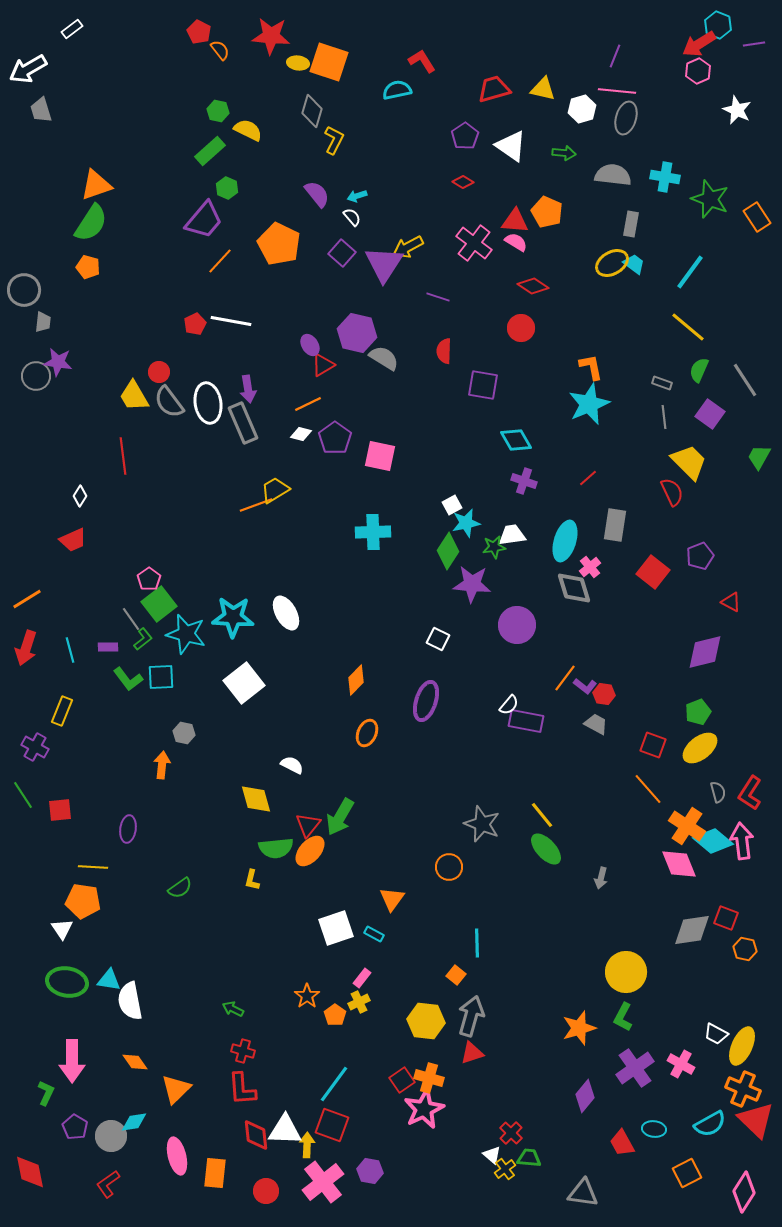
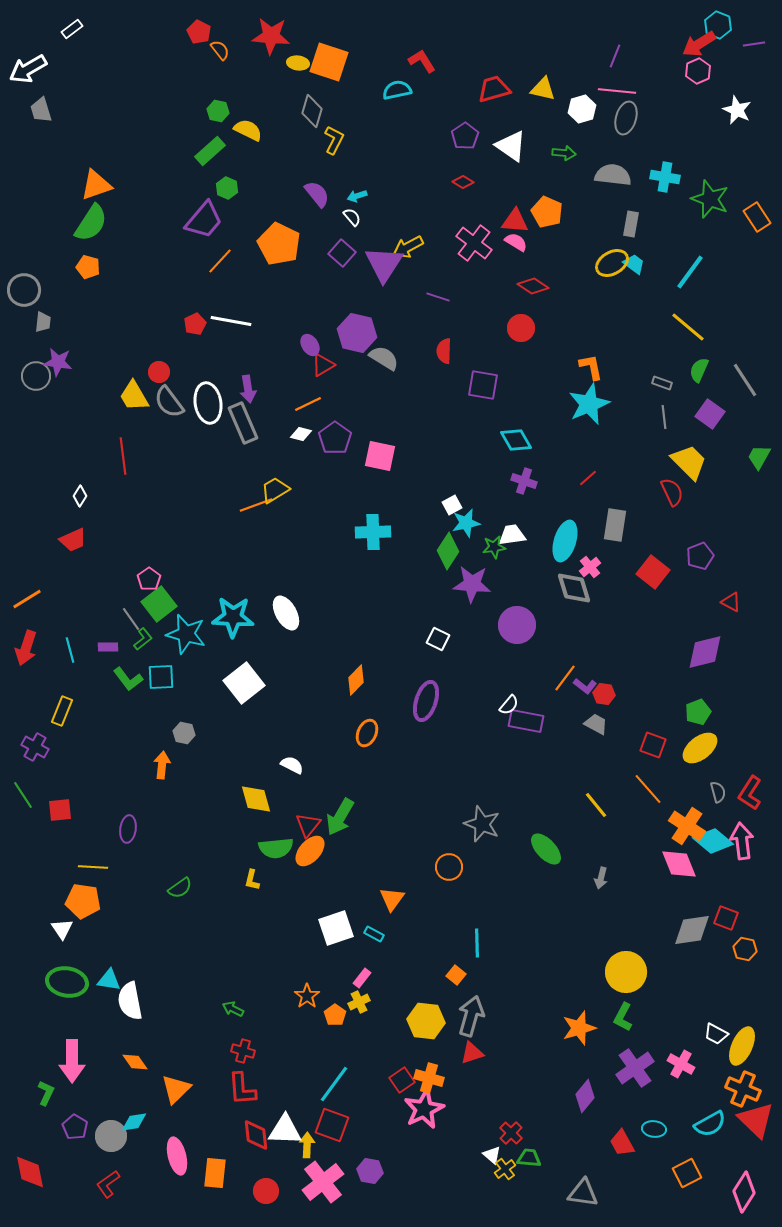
yellow line at (542, 815): moved 54 px right, 10 px up
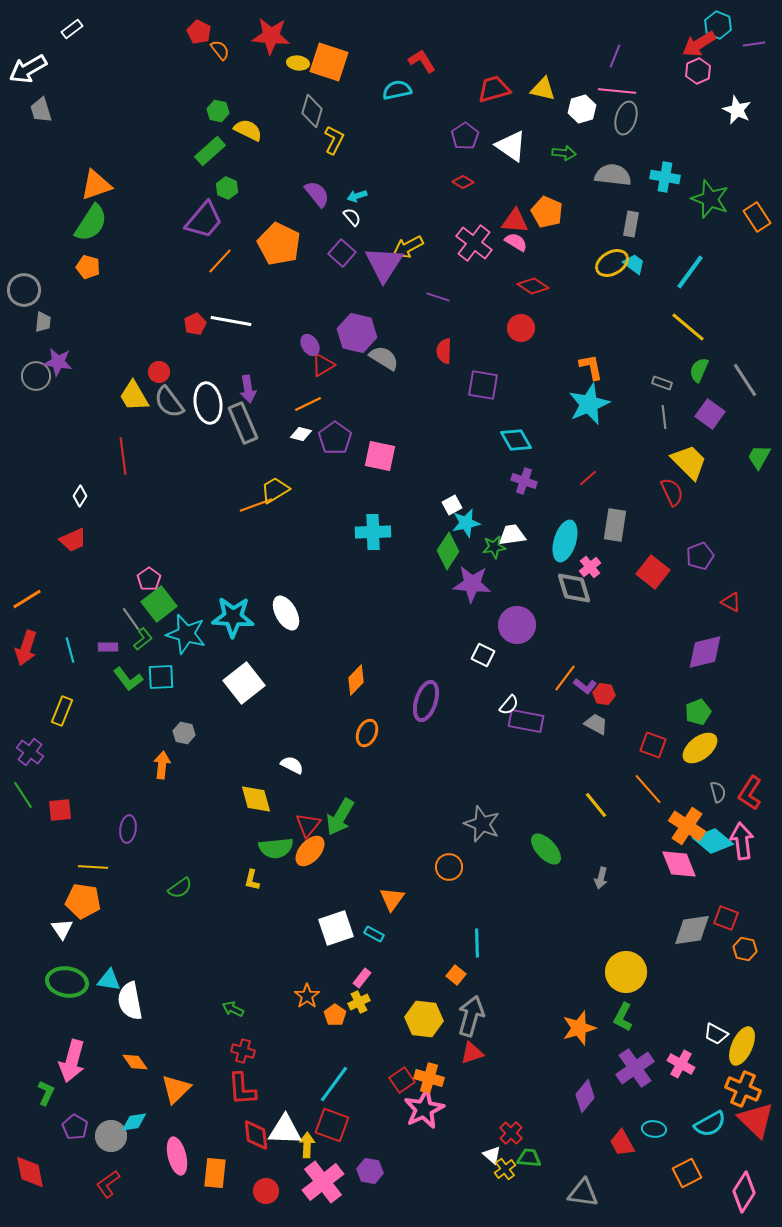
white square at (438, 639): moved 45 px right, 16 px down
purple cross at (35, 747): moved 5 px left, 5 px down; rotated 8 degrees clockwise
yellow hexagon at (426, 1021): moved 2 px left, 2 px up
pink arrow at (72, 1061): rotated 15 degrees clockwise
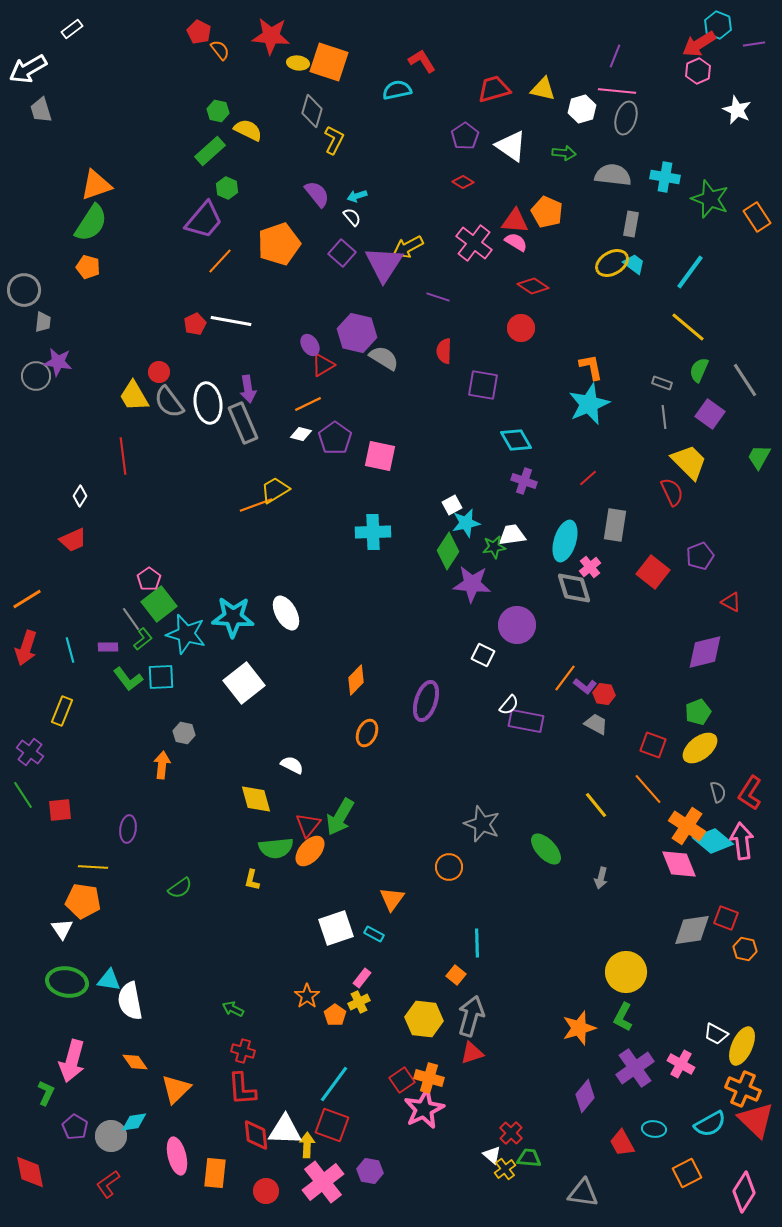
orange pentagon at (279, 244): rotated 27 degrees clockwise
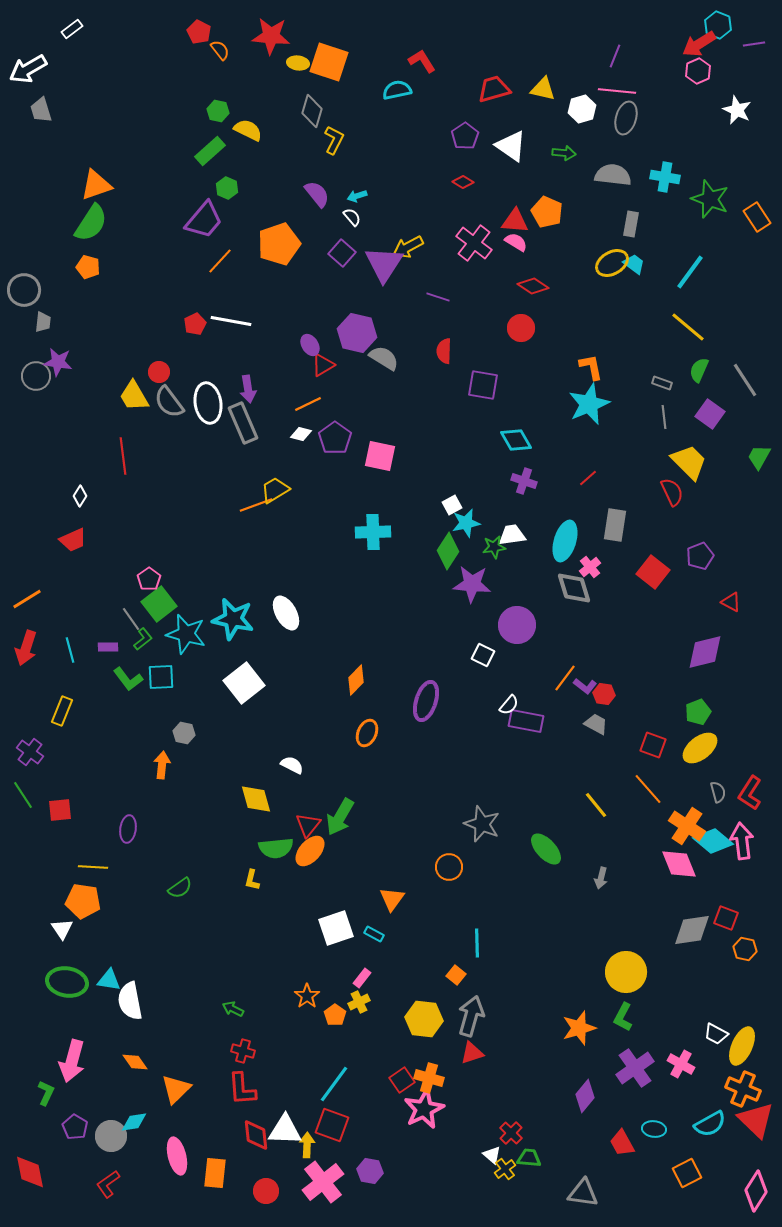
cyan star at (233, 617): moved 2 px down; rotated 9 degrees clockwise
pink diamond at (744, 1192): moved 12 px right, 1 px up
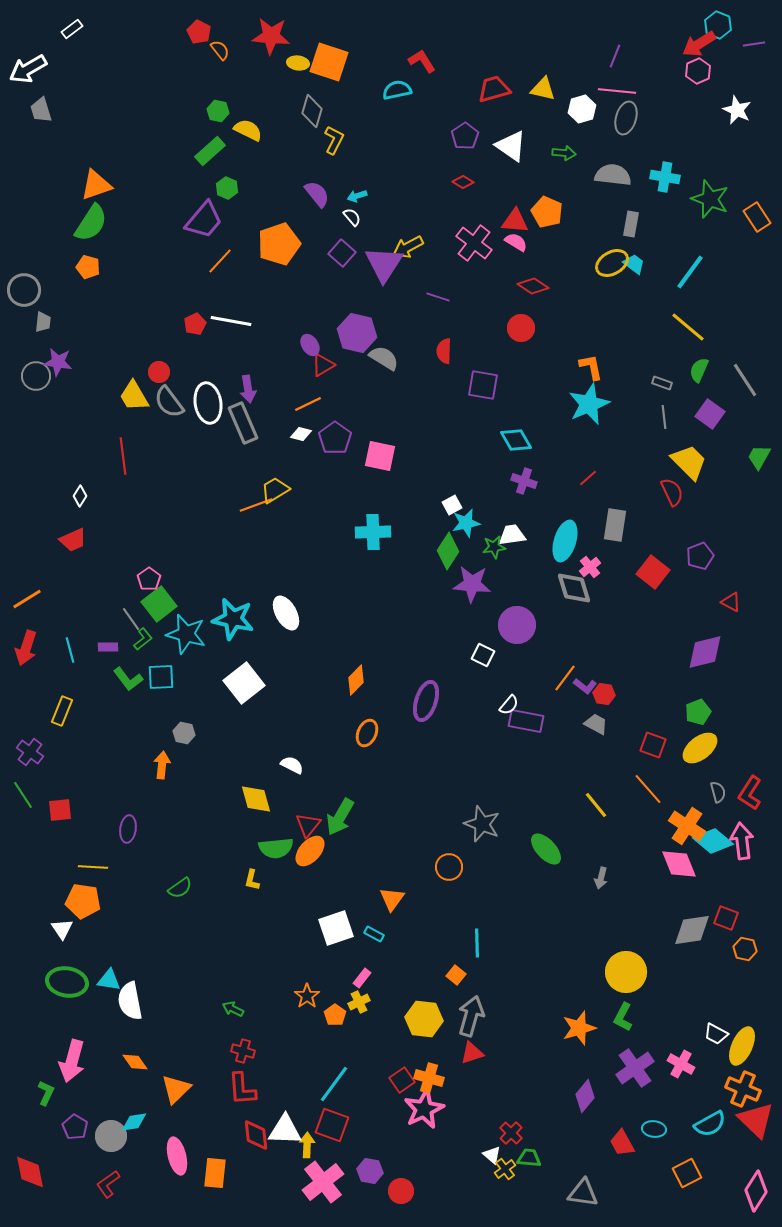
red circle at (266, 1191): moved 135 px right
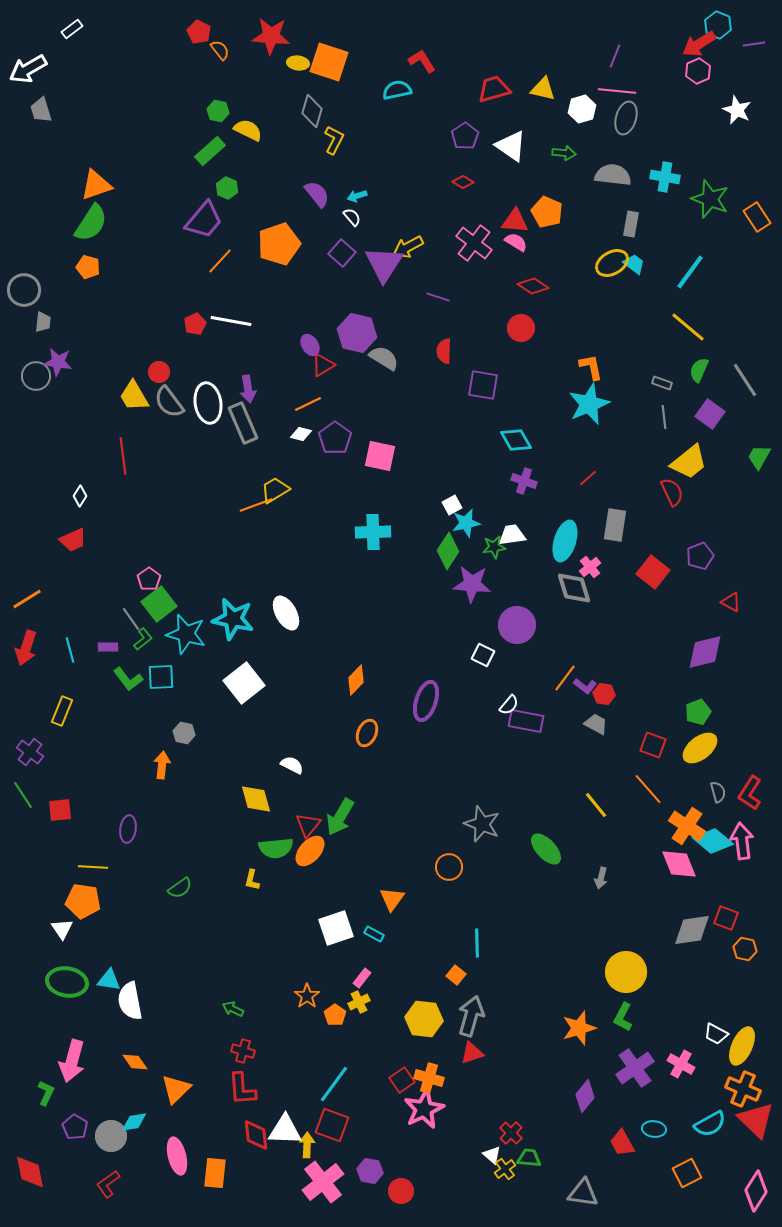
yellow trapezoid at (689, 462): rotated 96 degrees clockwise
